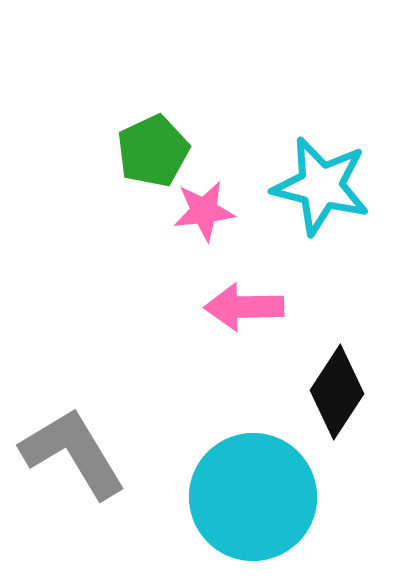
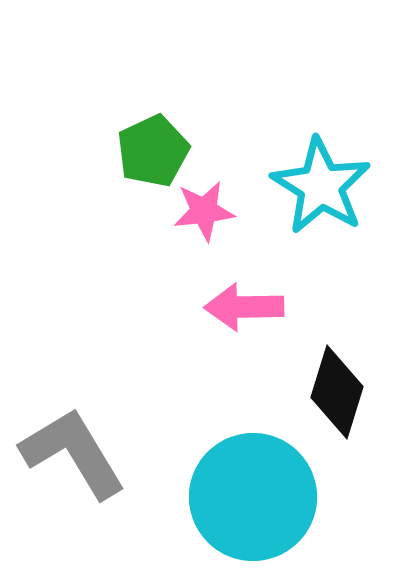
cyan star: rotated 18 degrees clockwise
black diamond: rotated 16 degrees counterclockwise
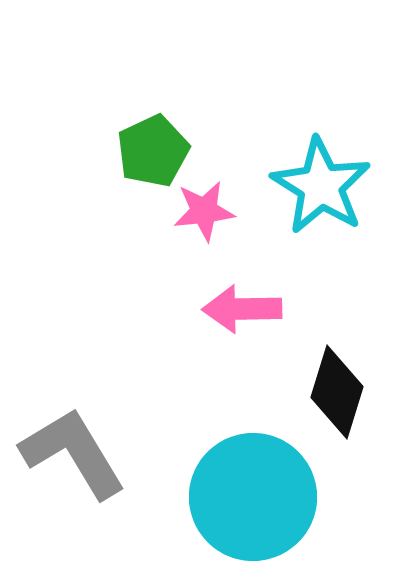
pink arrow: moved 2 px left, 2 px down
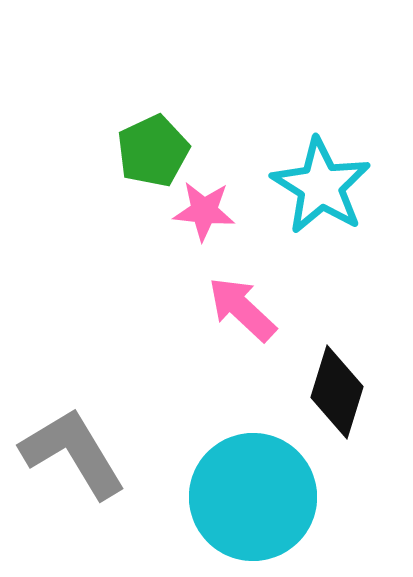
pink star: rotated 12 degrees clockwise
pink arrow: rotated 44 degrees clockwise
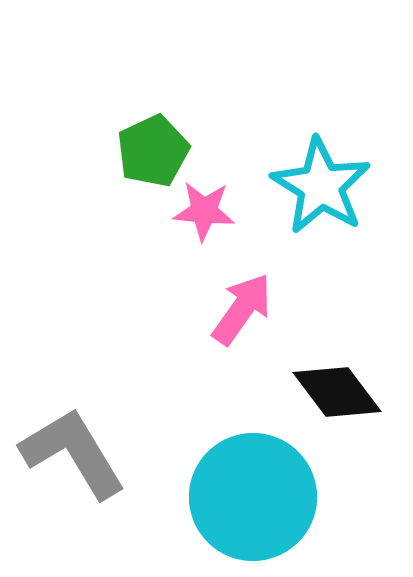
pink arrow: rotated 82 degrees clockwise
black diamond: rotated 54 degrees counterclockwise
